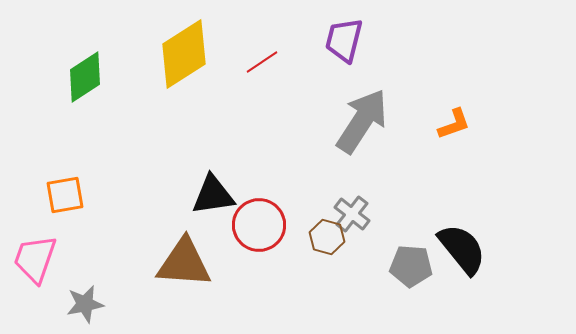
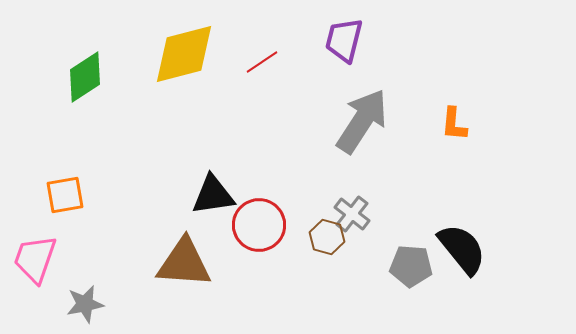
yellow diamond: rotated 18 degrees clockwise
orange L-shape: rotated 114 degrees clockwise
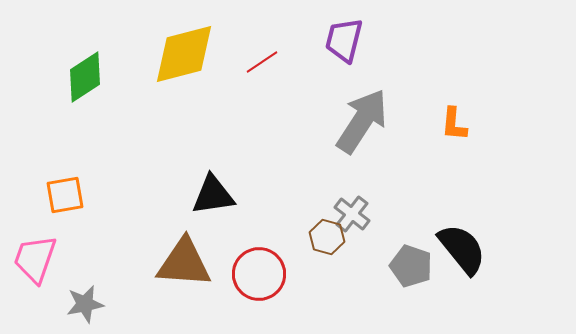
red circle: moved 49 px down
gray pentagon: rotated 15 degrees clockwise
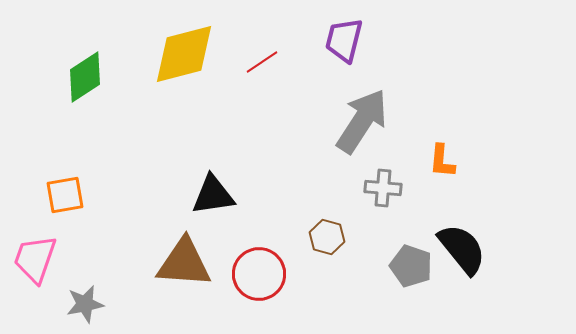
orange L-shape: moved 12 px left, 37 px down
gray cross: moved 31 px right, 26 px up; rotated 33 degrees counterclockwise
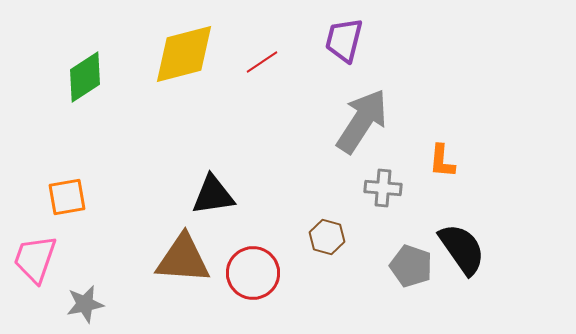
orange square: moved 2 px right, 2 px down
black semicircle: rotated 4 degrees clockwise
brown triangle: moved 1 px left, 4 px up
red circle: moved 6 px left, 1 px up
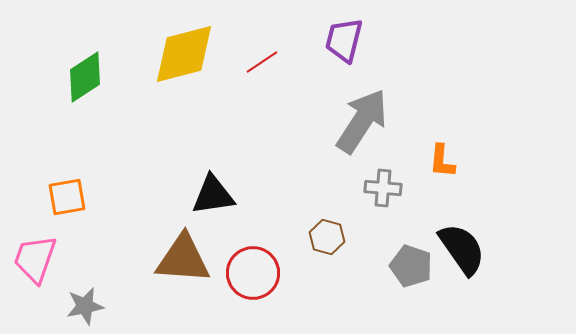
gray star: moved 2 px down
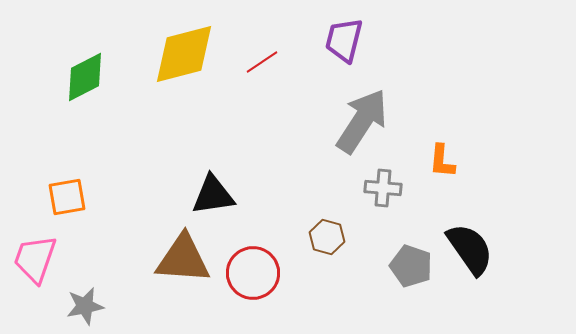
green diamond: rotated 6 degrees clockwise
black semicircle: moved 8 px right
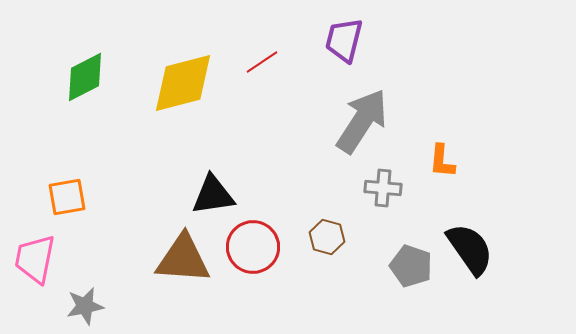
yellow diamond: moved 1 px left, 29 px down
pink trapezoid: rotated 8 degrees counterclockwise
red circle: moved 26 px up
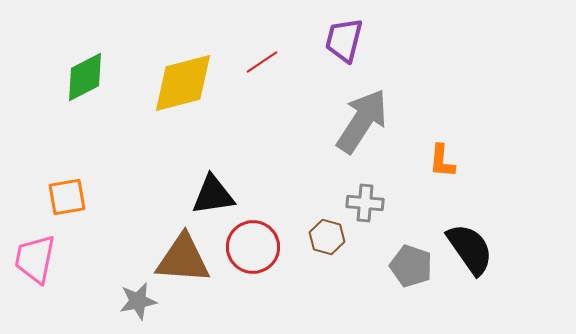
gray cross: moved 18 px left, 15 px down
gray star: moved 53 px right, 5 px up
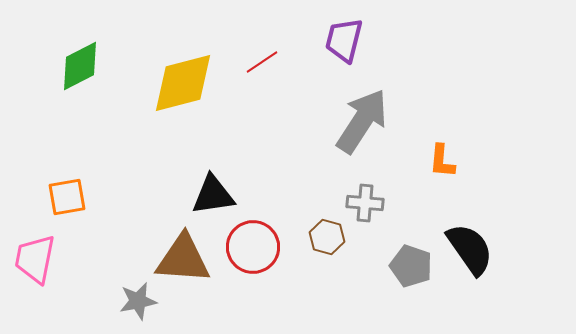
green diamond: moved 5 px left, 11 px up
